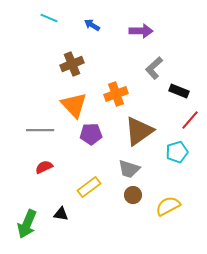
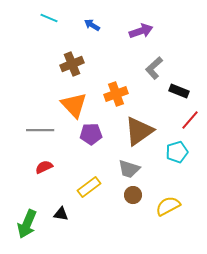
purple arrow: rotated 20 degrees counterclockwise
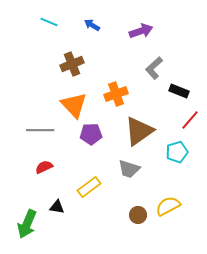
cyan line: moved 4 px down
brown circle: moved 5 px right, 20 px down
black triangle: moved 4 px left, 7 px up
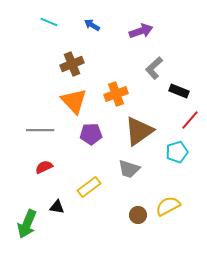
orange triangle: moved 4 px up
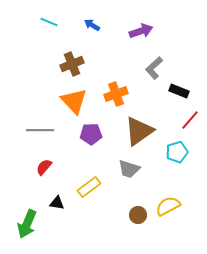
red semicircle: rotated 24 degrees counterclockwise
black triangle: moved 4 px up
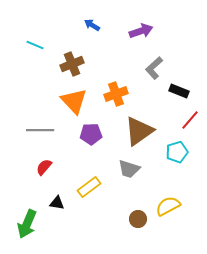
cyan line: moved 14 px left, 23 px down
brown circle: moved 4 px down
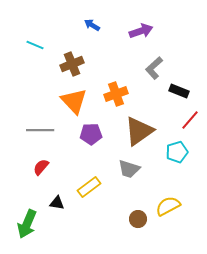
red semicircle: moved 3 px left
